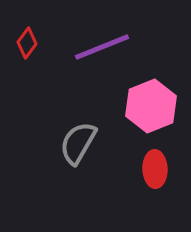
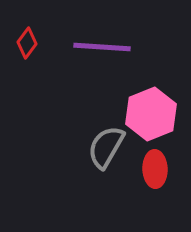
purple line: rotated 26 degrees clockwise
pink hexagon: moved 8 px down
gray semicircle: moved 28 px right, 4 px down
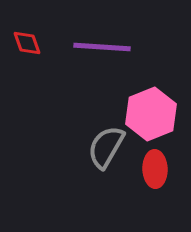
red diamond: rotated 56 degrees counterclockwise
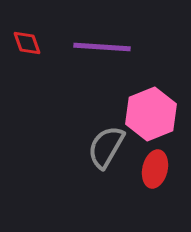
red ellipse: rotated 15 degrees clockwise
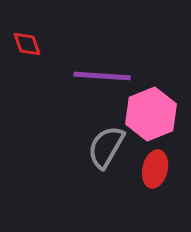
red diamond: moved 1 px down
purple line: moved 29 px down
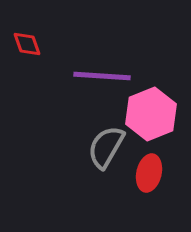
red ellipse: moved 6 px left, 4 px down
